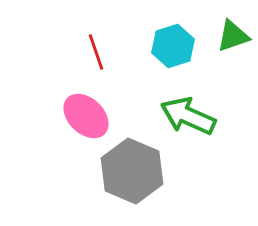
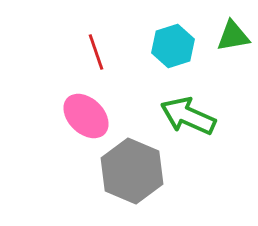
green triangle: rotated 9 degrees clockwise
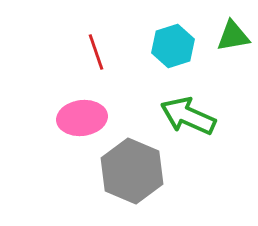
pink ellipse: moved 4 px left, 2 px down; rotated 51 degrees counterclockwise
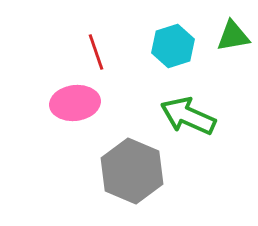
pink ellipse: moved 7 px left, 15 px up
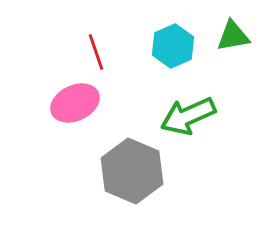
cyan hexagon: rotated 6 degrees counterclockwise
pink ellipse: rotated 18 degrees counterclockwise
green arrow: rotated 48 degrees counterclockwise
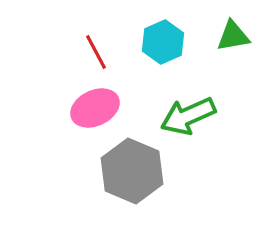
cyan hexagon: moved 10 px left, 4 px up
red line: rotated 9 degrees counterclockwise
pink ellipse: moved 20 px right, 5 px down
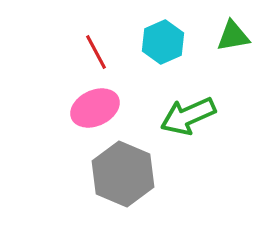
gray hexagon: moved 9 px left, 3 px down
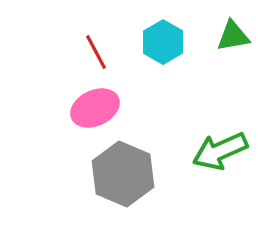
cyan hexagon: rotated 6 degrees counterclockwise
green arrow: moved 32 px right, 35 px down
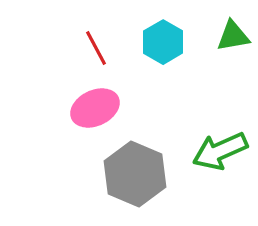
red line: moved 4 px up
gray hexagon: moved 12 px right
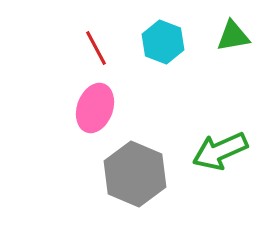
cyan hexagon: rotated 9 degrees counterclockwise
pink ellipse: rotated 45 degrees counterclockwise
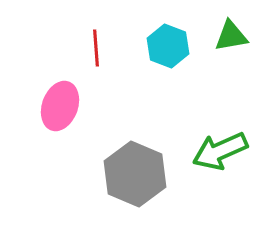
green triangle: moved 2 px left
cyan hexagon: moved 5 px right, 4 px down
red line: rotated 24 degrees clockwise
pink ellipse: moved 35 px left, 2 px up
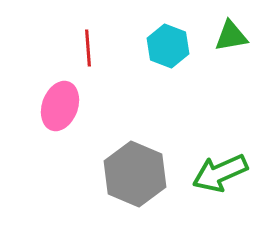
red line: moved 8 px left
green arrow: moved 22 px down
